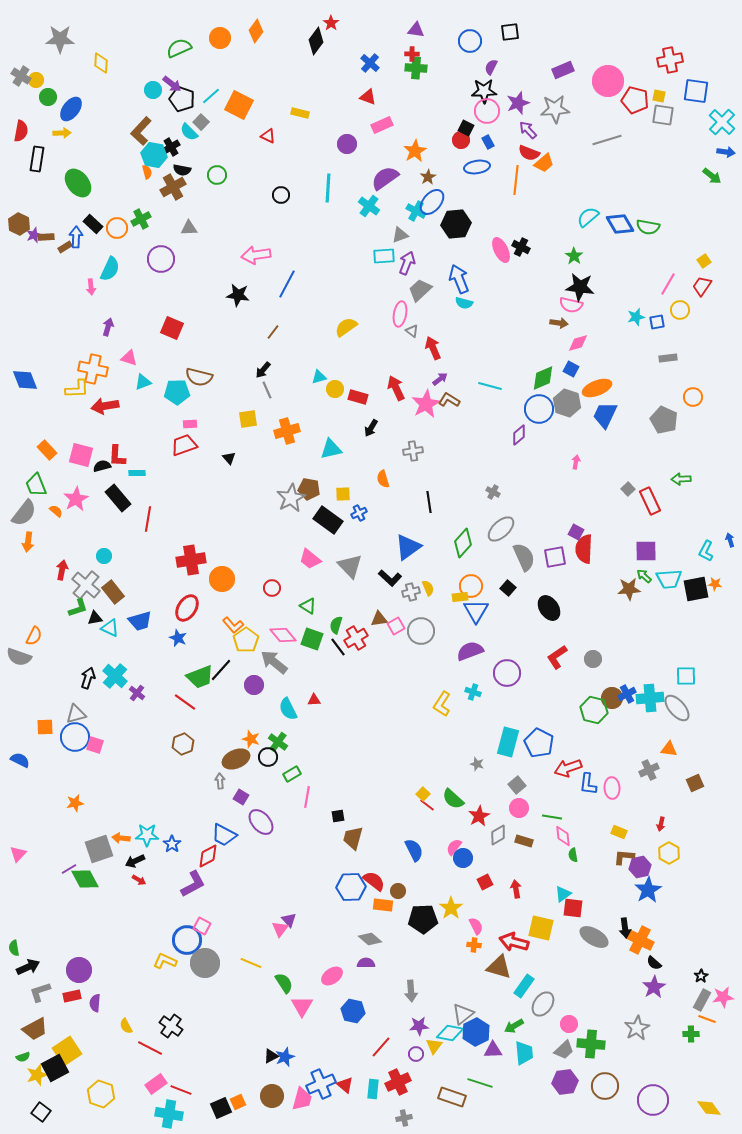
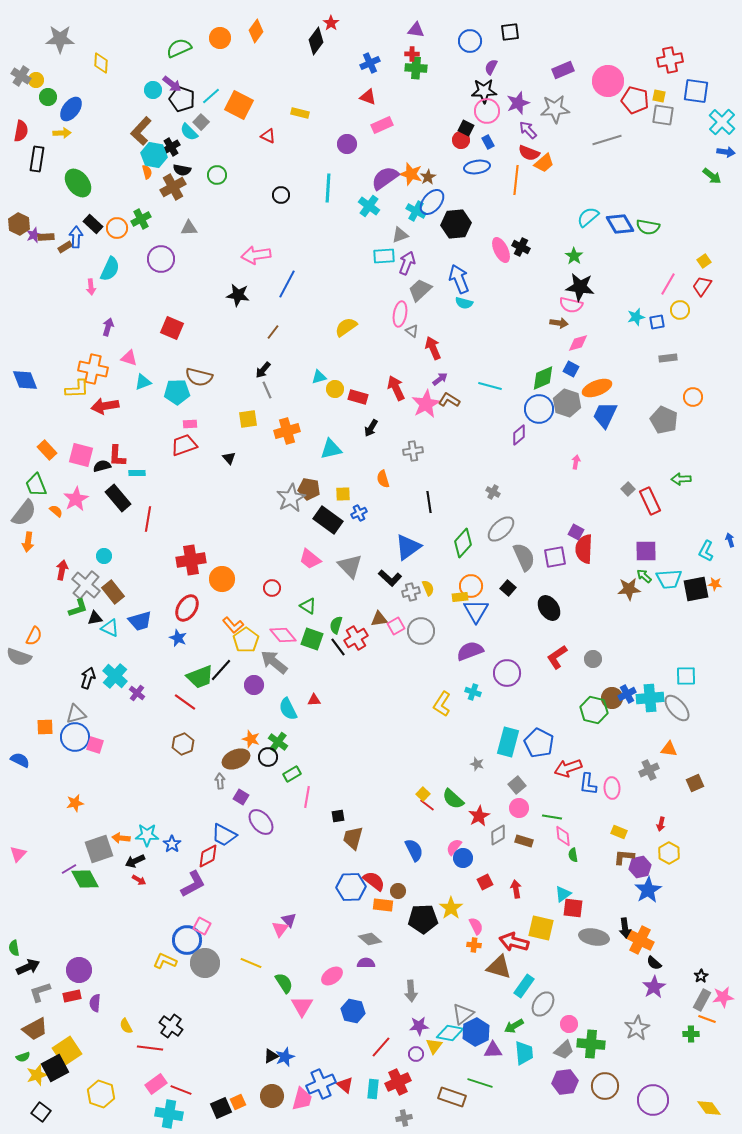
blue cross at (370, 63): rotated 24 degrees clockwise
orange star at (415, 151): moved 4 px left, 23 px down; rotated 25 degrees counterclockwise
gray ellipse at (594, 937): rotated 20 degrees counterclockwise
red line at (150, 1048): rotated 20 degrees counterclockwise
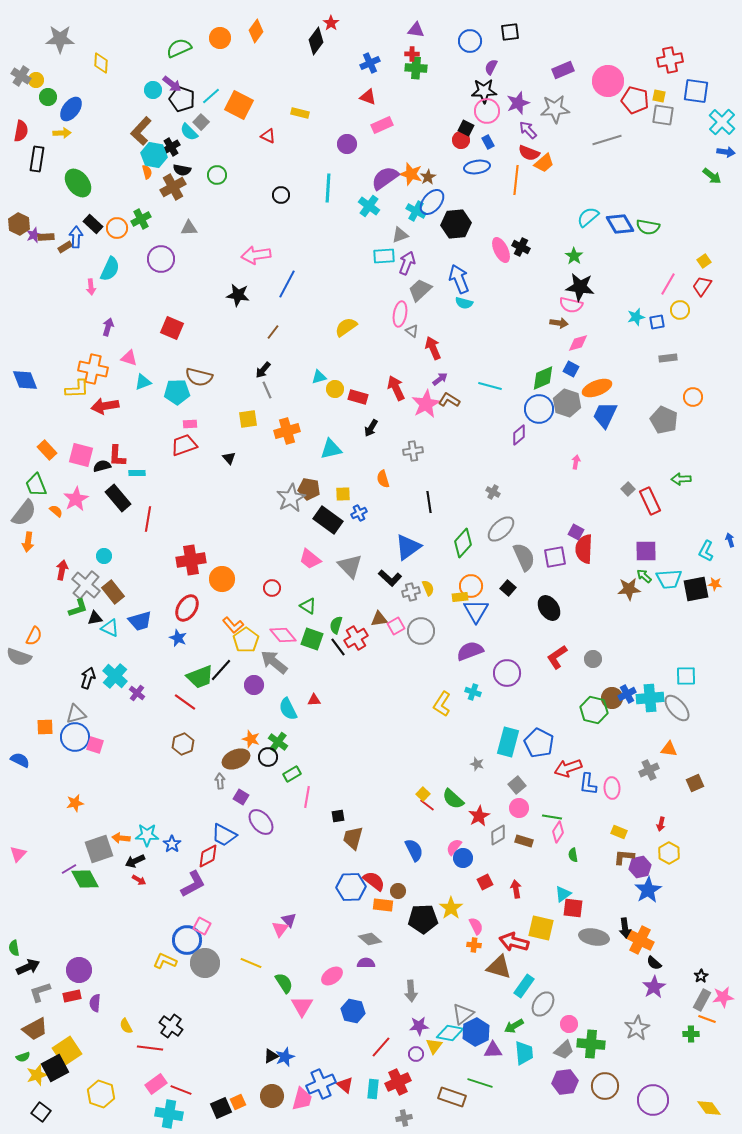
pink diamond at (563, 836): moved 5 px left, 4 px up; rotated 40 degrees clockwise
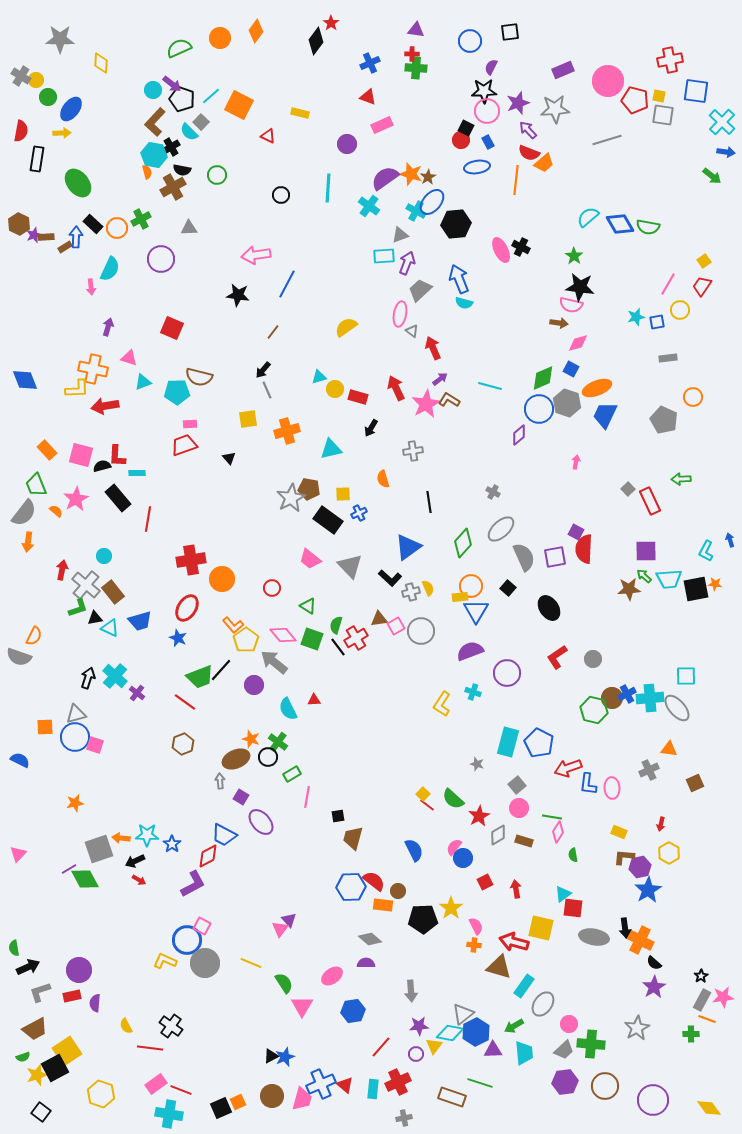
brown L-shape at (141, 131): moved 14 px right, 9 px up
blue hexagon at (353, 1011): rotated 20 degrees counterclockwise
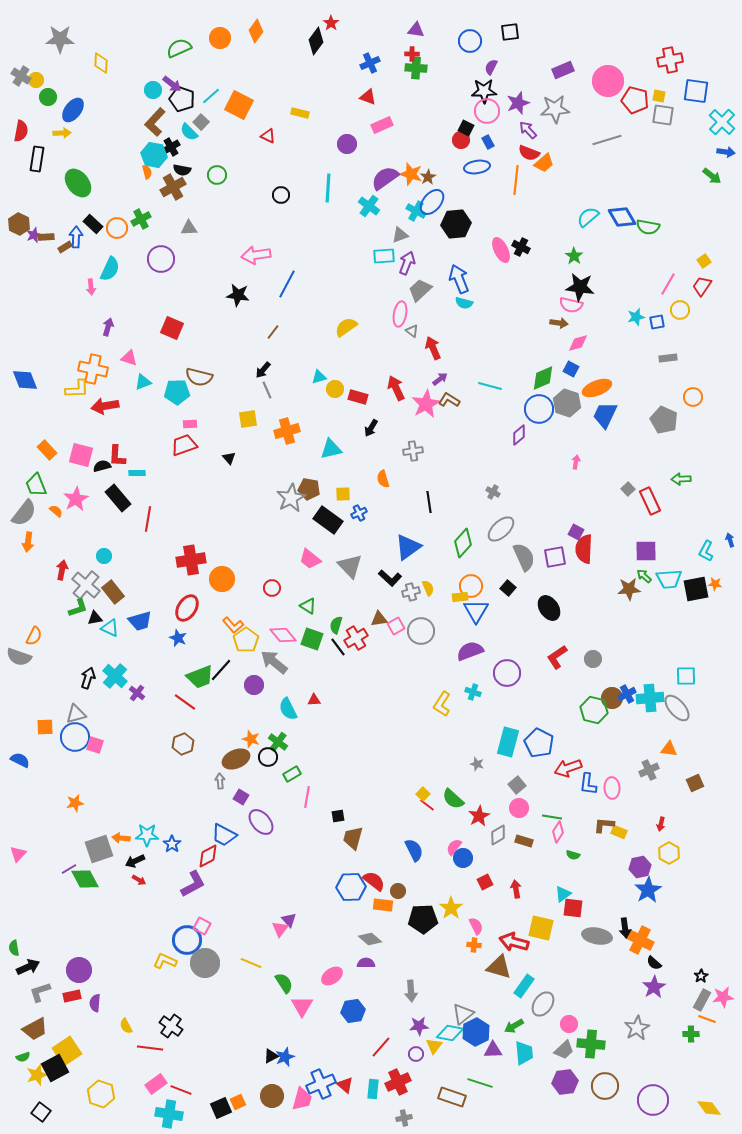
blue ellipse at (71, 109): moved 2 px right, 1 px down
blue diamond at (620, 224): moved 2 px right, 7 px up
green semicircle at (573, 855): rotated 64 degrees counterclockwise
brown L-shape at (624, 857): moved 20 px left, 32 px up
gray ellipse at (594, 937): moved 3 px right, 1 px up
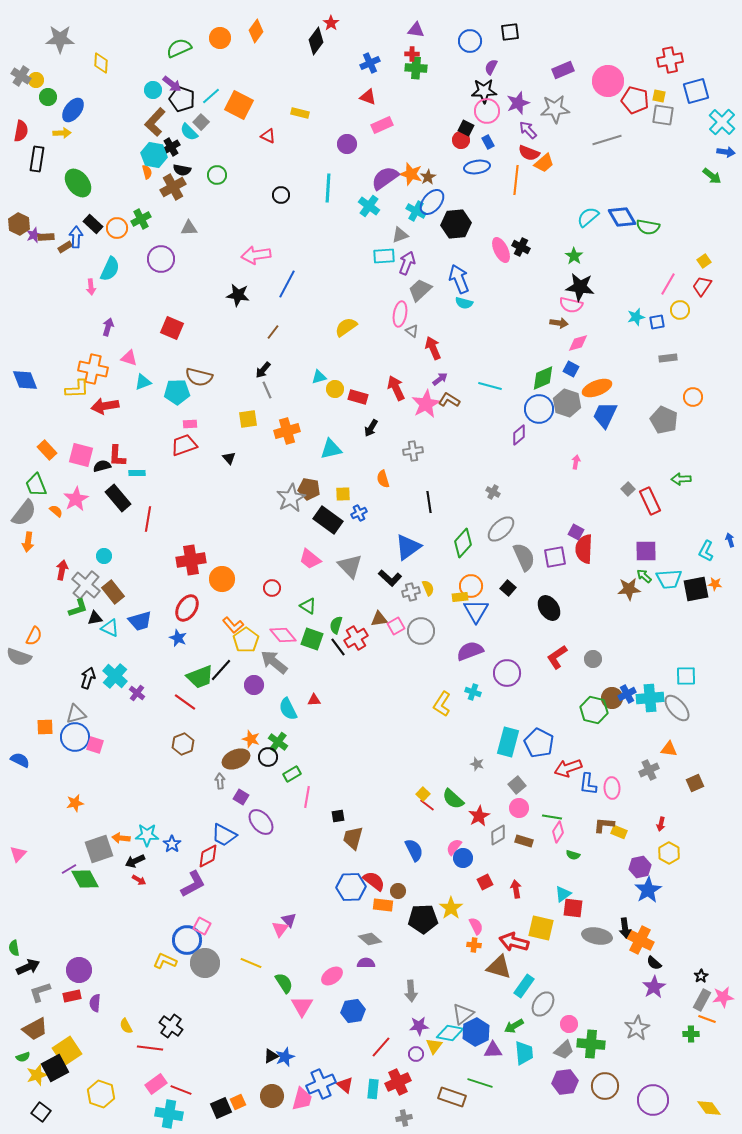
blue square at (696, 91): rotated 24 degrees counterclockwise
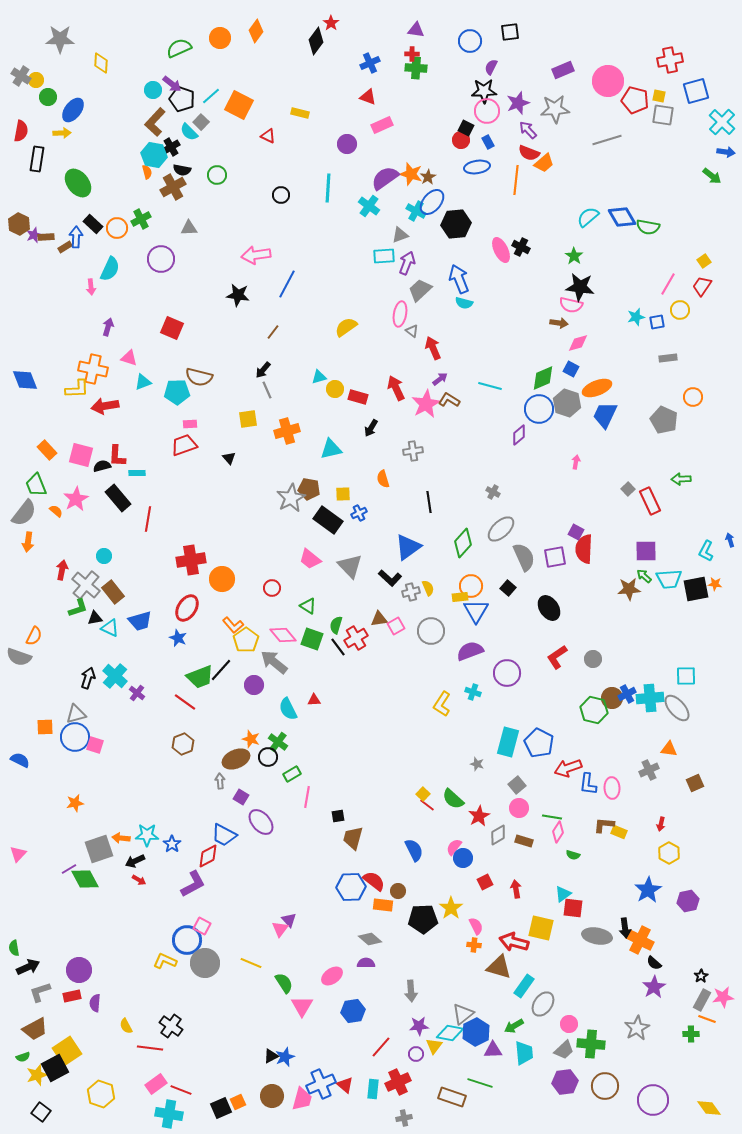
gray circle at (421, 631): moved 10 px right
purple hexagon at (640, 867): moved 48 px right, 34 px down
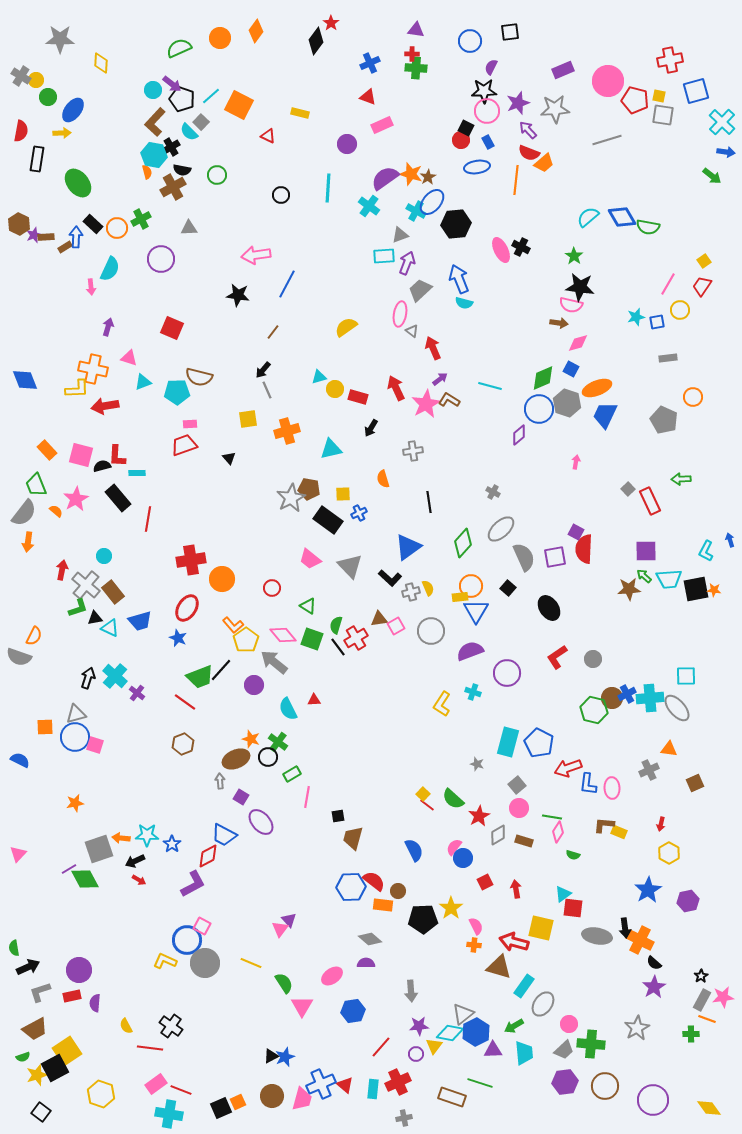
orange star at (715, 584): moved 1 px left, 6 px down
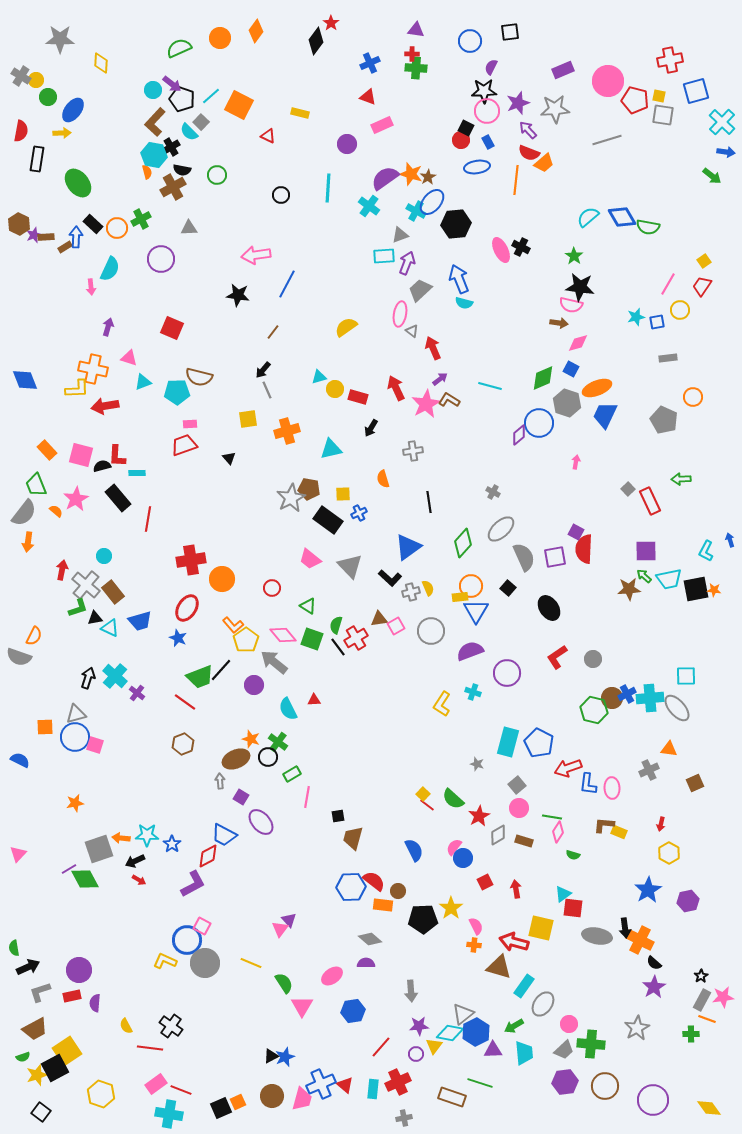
blue circle at (539, 409): moved 14 px down
cyan trapezoid at (669, 579): rotated 8 degrees counterclockwise
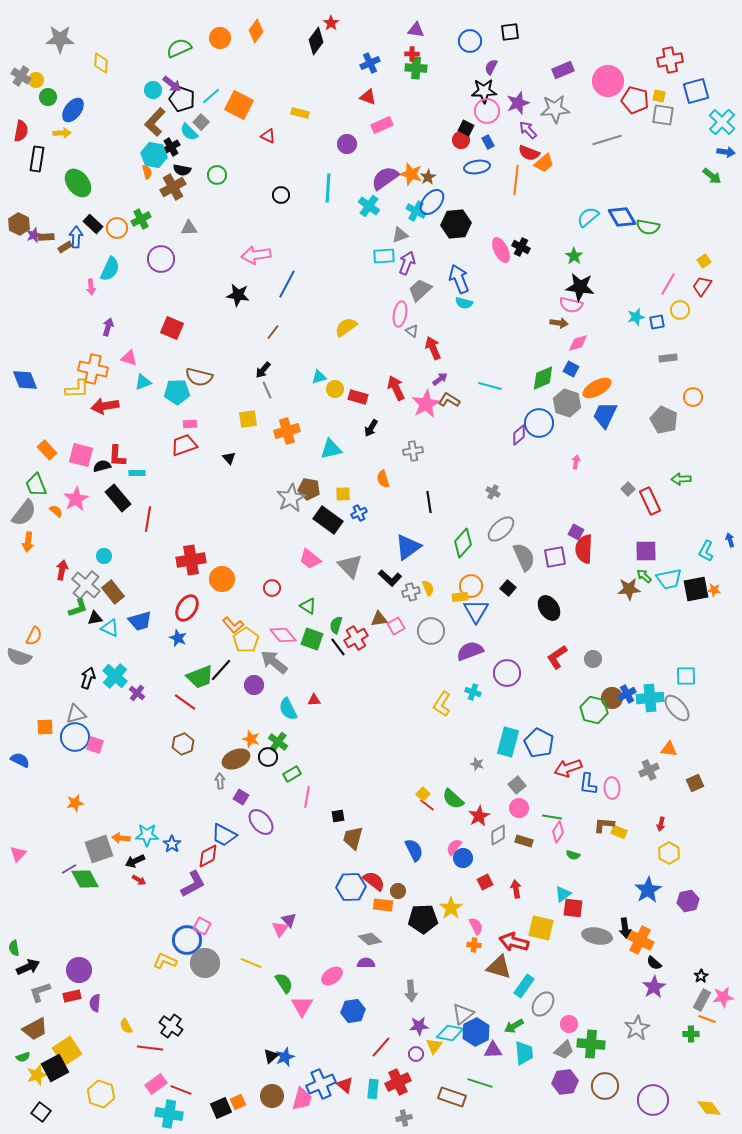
orange ellipse at (597, 388): rotated 8 degrees counterclockwise
black triangle at (271, 1056): rotated 14 degrees counterclockwise
